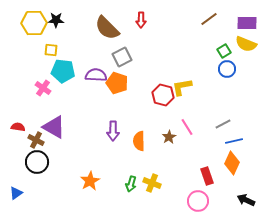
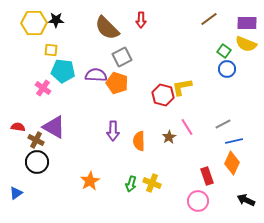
green square: rotated 24 degrees counterclockwise
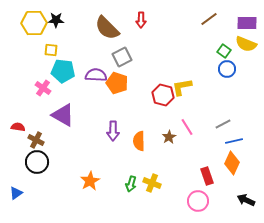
purple triangle: moved 9 px right, 12 px up
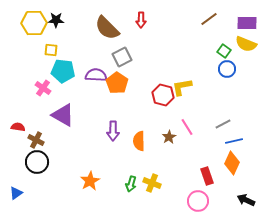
orange pentagon: rotated 15 degrees clockwise
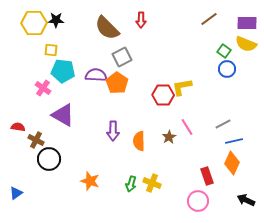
red hexagon: rotated 15 degrees counterclockwise
black circle: moved 12 px right, 3 px up
orange star: rotated 24 degrees counterclockwise
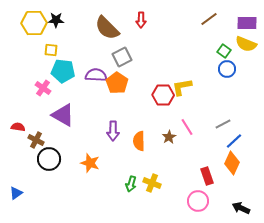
blue line: rotated 30 degrees counterclockwise
orange star: moved 18 px up
black arrow: moved 5 px left, 8 px down
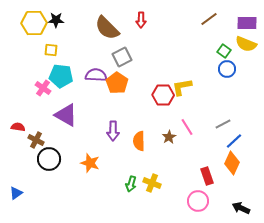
cyan pentagon: moved 2 px left, 5 px down
purple triangle: moved 3 px right
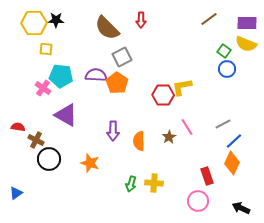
yellow square: moved 5 px left, 1 px up
yellow cross: moved 2 px right; rotated 18 degrees counterclockwise
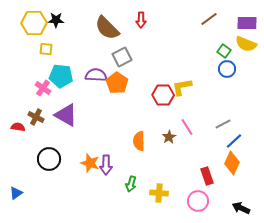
purple arrow: moved 7 px left, 34 px down
brown cross: moved 23 px up
yellow cross: moved 5 px right, 10 px down
